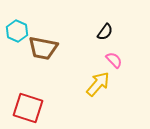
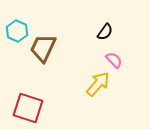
brown trapezoid: rotated 104 degrees clockwise
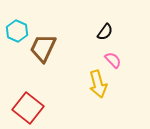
pink semicircle: moved 1 px left
yellow arrow: rotated 124 degrees clockwise
red square: rotated 20 degrees clockwise
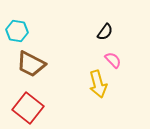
cyan hexagon: rotated 15 degrees counterclockwise
brown trapezoid: moved 12 px left, 16 px down; rotated 88 degrees counterclockwise
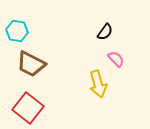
pink semicircle: moved 3 px right, 1 px up
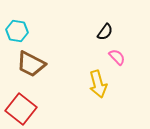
pink semicircle: moved 1 px right, 2 px up
red square: moved 7 px left, 1 px down
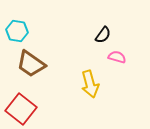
black semicircle: moved 2 px left, 3 px down
pink semicircle: rotated 30 degrees counterclockwise
brown trapezoid: rotated 8 degrees clockwise
yellow arrow: moved 8 px left
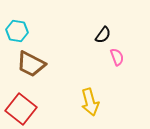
pink semicircle: rotated 54 degrees clockwise
brown trapezoid: rotated 8 degrees counterclockwise
yellow arrow: moved 18 px down
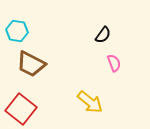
pink semicircle: moved 3 px left, 6 px down
yellow arrow: rotated 36 degrees counterclockwise
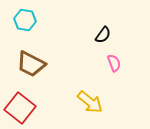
cyan hexagon: moved 8 px right, 11 px up
red square: moved 1 px left, 1 px up
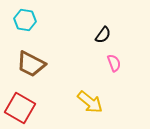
red square: rotated 8 degrees counterclockwise
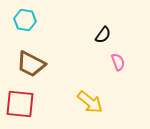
pink semicircle: moved 4 px right, 1 px up
red square: moved 4 px up; rotated 24 degrees counterclockwise
